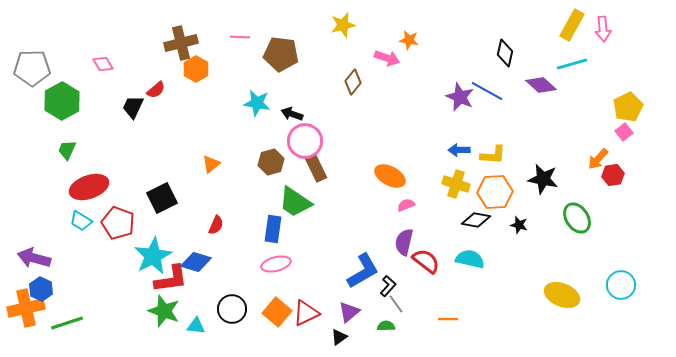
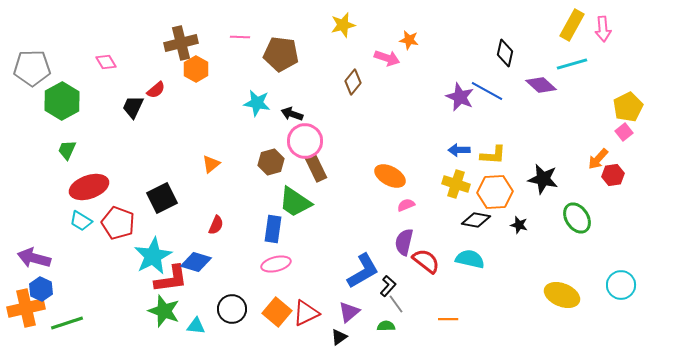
pink diamond at (103, 64): moved 3 px right, 2 px up
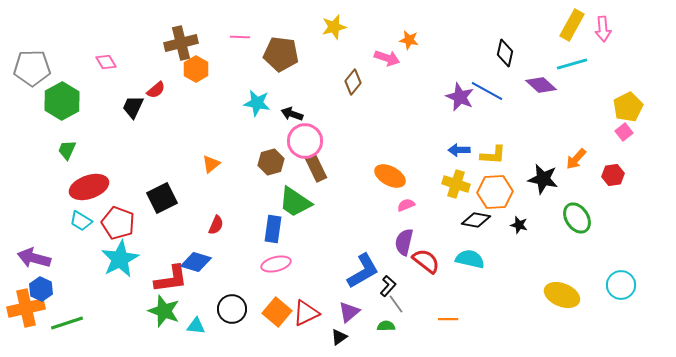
yellow star at (343, 25): moved 9 px left, 2 px down
orange arrow at (598, 159): moved 22 px left
cyan star at (153, 256): moved 33 px left, 3 px down
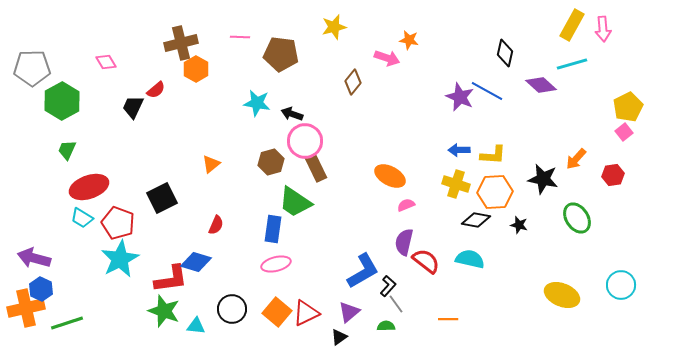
cyan trapezoid at (81, 221): moved 1 px right, 3 px up
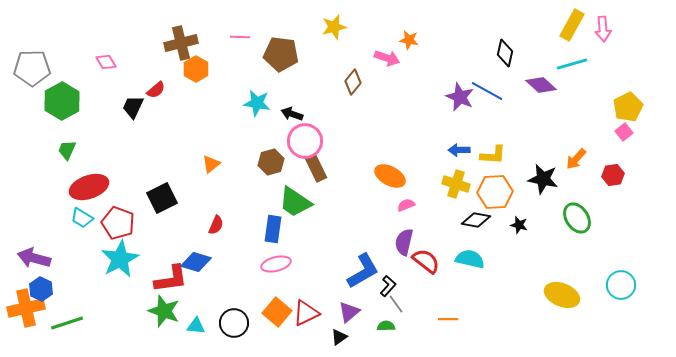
black circle at (232, 309): moved 2 px right, 14 px down
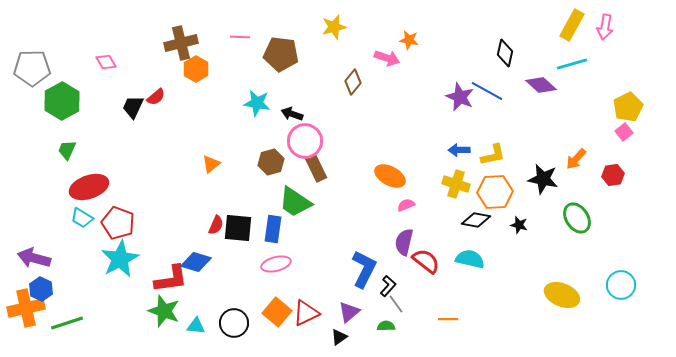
pink arrow at (603, 29): moved 2 px right, 2 px up; rotated 15 degrees clockwise
red semicircle at (156, 90): moved 7 px down
yellow L-shape at (493, 155): rotated 16 degrees counterclockwise
black square at (162, 198): moved 76 px right, 30 px down; rotated 32 degrees clockwise
blue L-shape at (363, 271): moved 1 px right, 2 px up; rotated 33 degrees counterclockwise
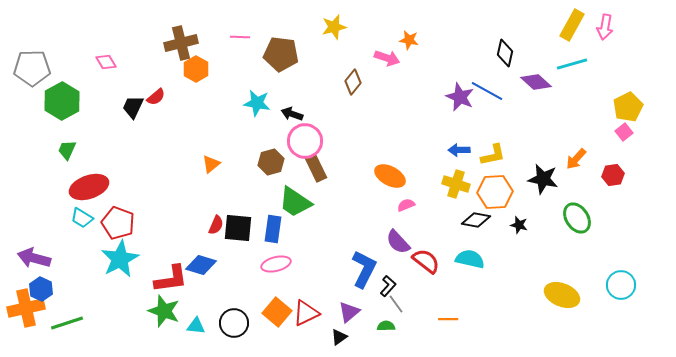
purple diamond at (541, 85): moved 5 px left, 3 px up
purple semicircle at (404, 242): moved 6 px left; rotated 56 degrees counterclockwise
blue diamond at (196, 262): moved 5 px right, 3 px down
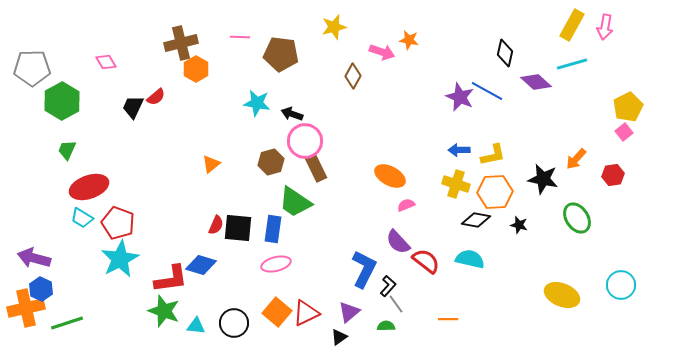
pink arrow at (387, 58): moved 5 px left, 6 px up
brown diamond at (353, 82): moved 6 px up; rotated 10 degrees counterclockwise
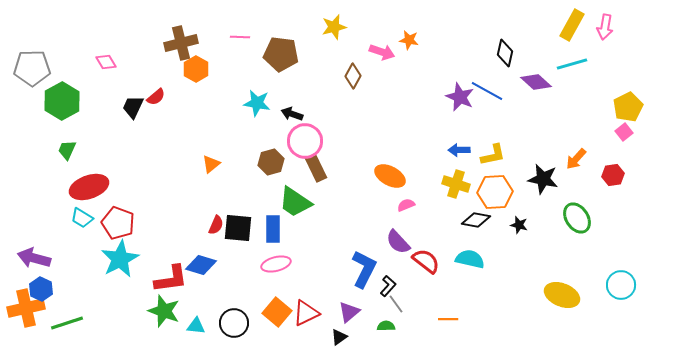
blue rectangle at (273, 229): rotated 8 degrees counterclockwise
